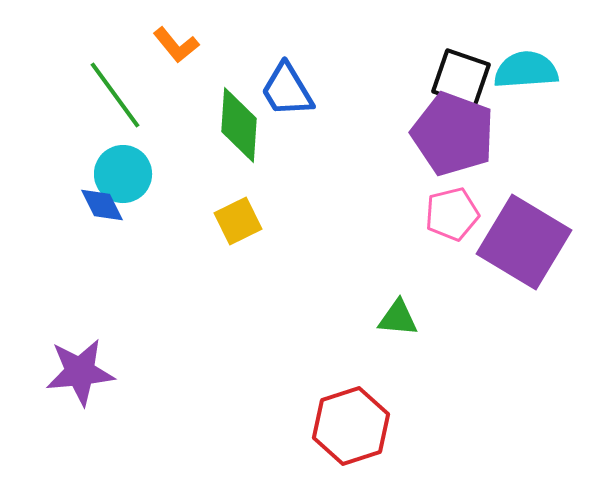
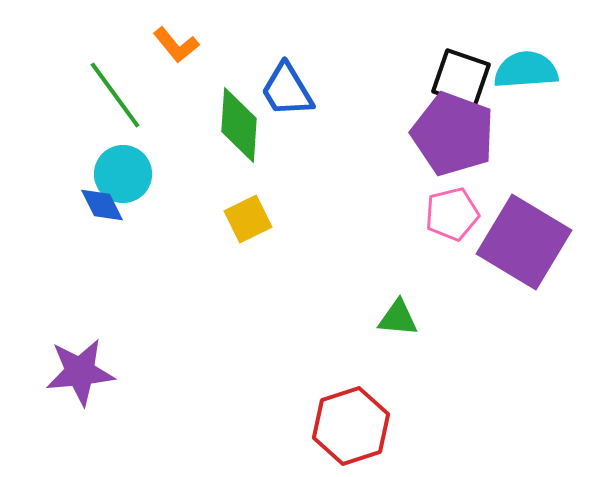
yellow square: moved 10 px right, 2 px up
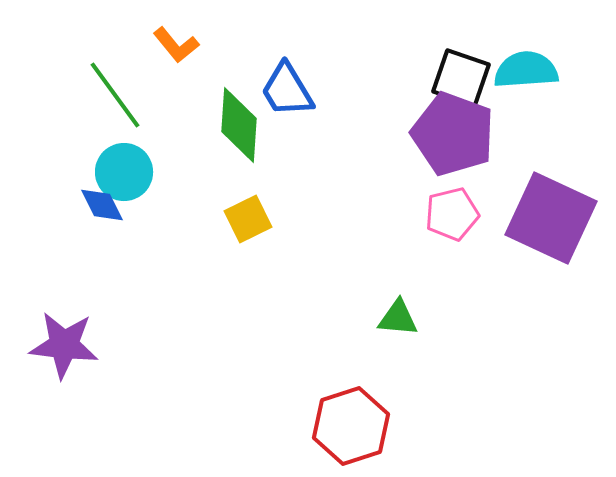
cyan circle: moved 1 px right, 2 px up
purple square: moved 27 px right, 24 px up; rotated 6 degrees counterclockwise
purple star: moved 16 px left, 27 px up; rotated 12 degrees clockwise
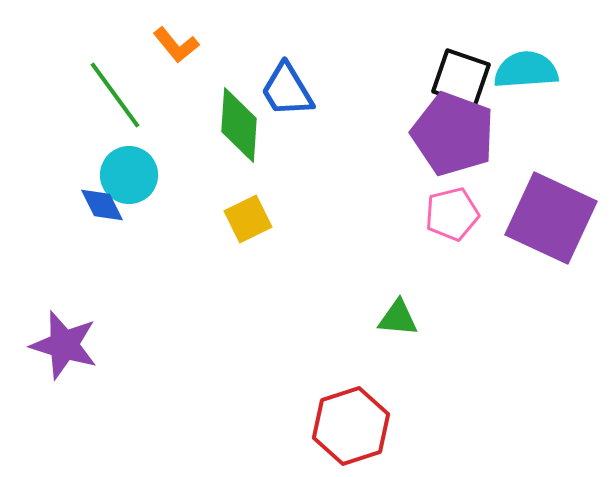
cyan circle: moved 5 px right, 3 px down
purple star: rotated 10 degrees clockwise
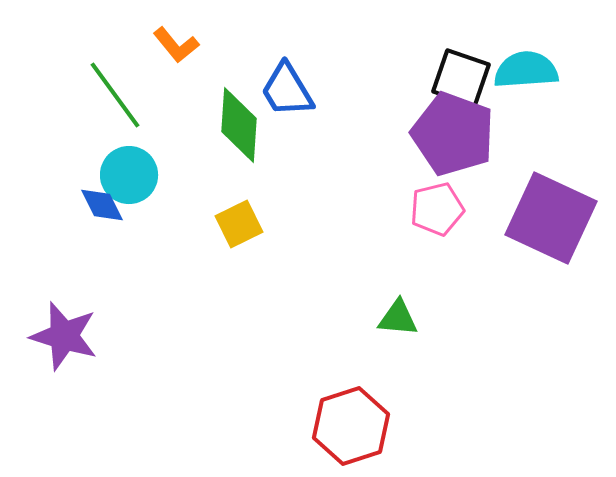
pink pentagon: moved 15 px left, 5 px up
yellow square: moved 9 px left, 5 px down
purple star: moved 9 px up
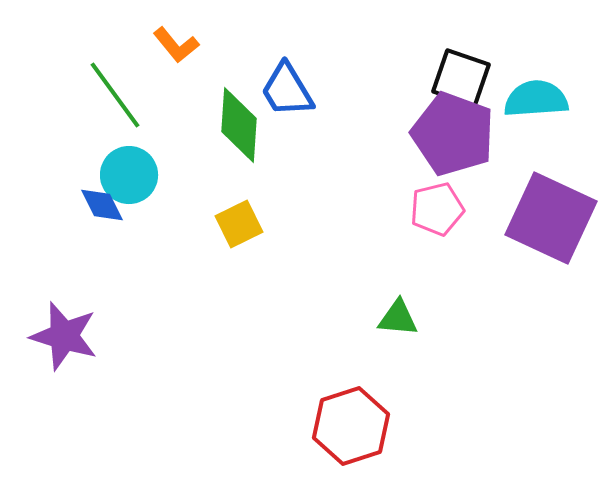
cyan semicircle: moved 10 px right, 29 px down
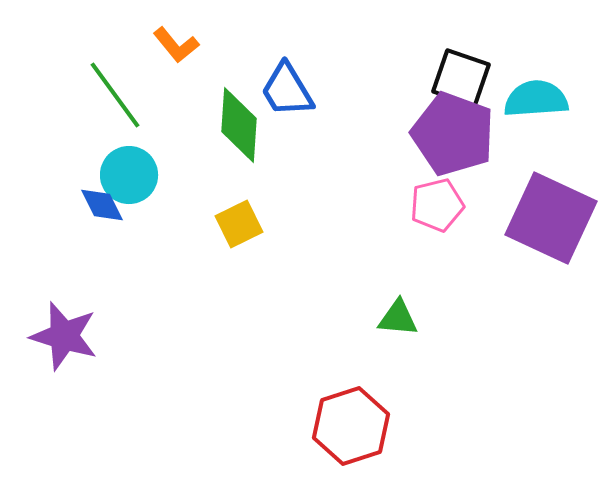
pink pentagon: moved 4 px up
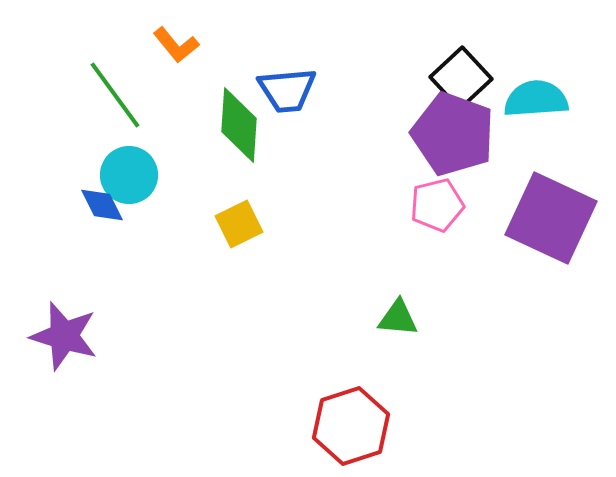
black square: rotated 28 degrees clockwise
blue trapezoid: rotated 64 degrees counterclockwise
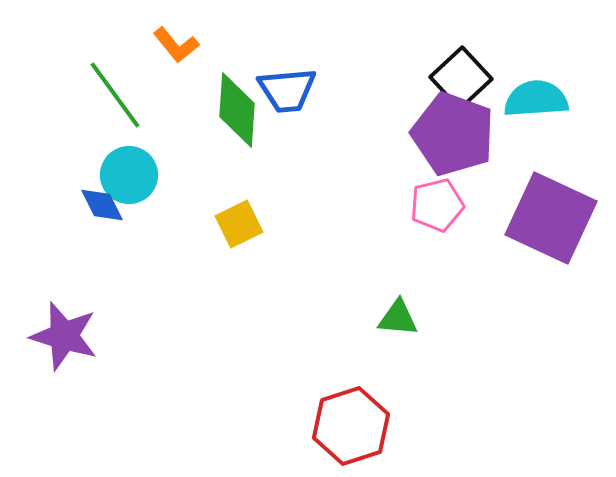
green diamond: moved 2 px left, 15 px up
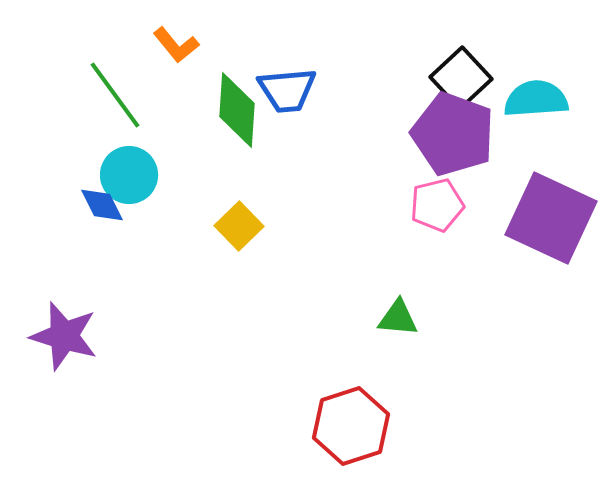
yellow square: moved 2 px down; rotated 18 degrees counterclockwise
